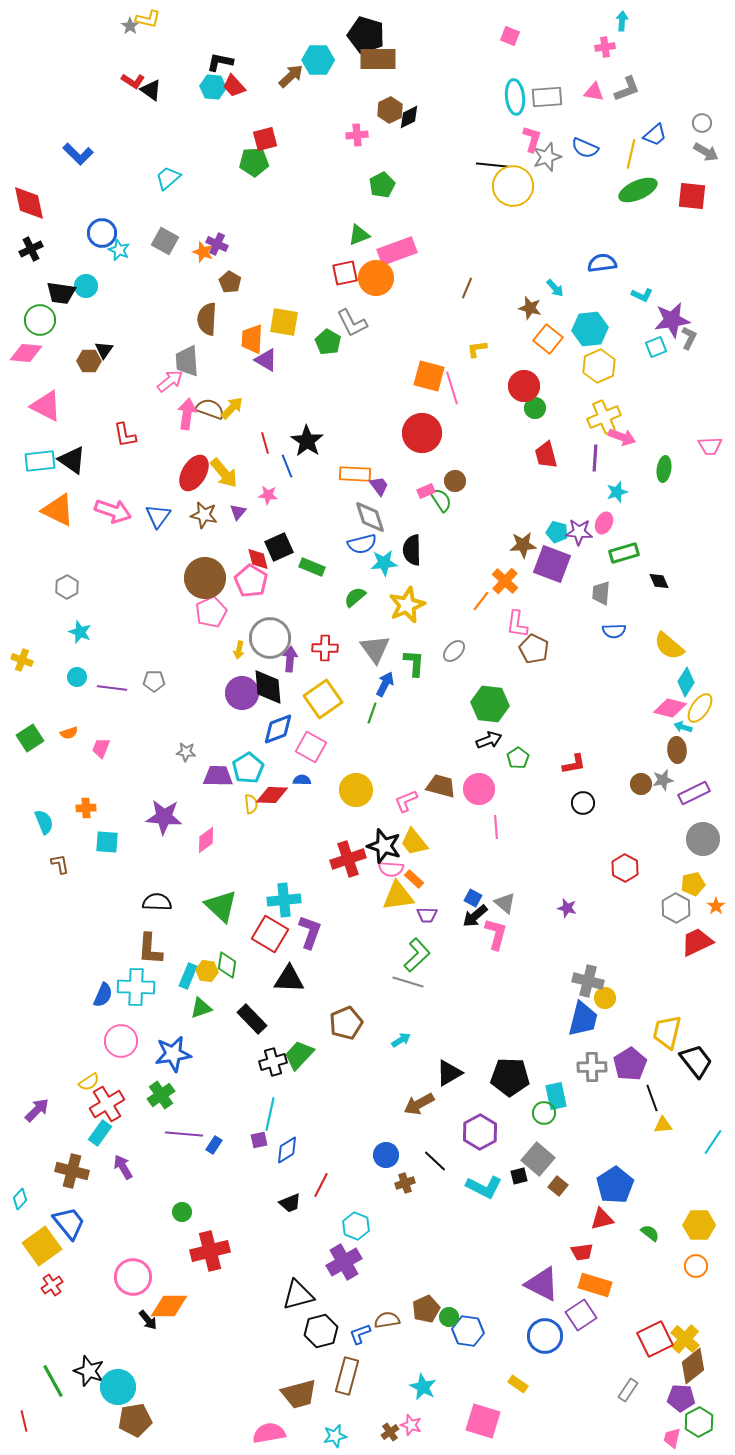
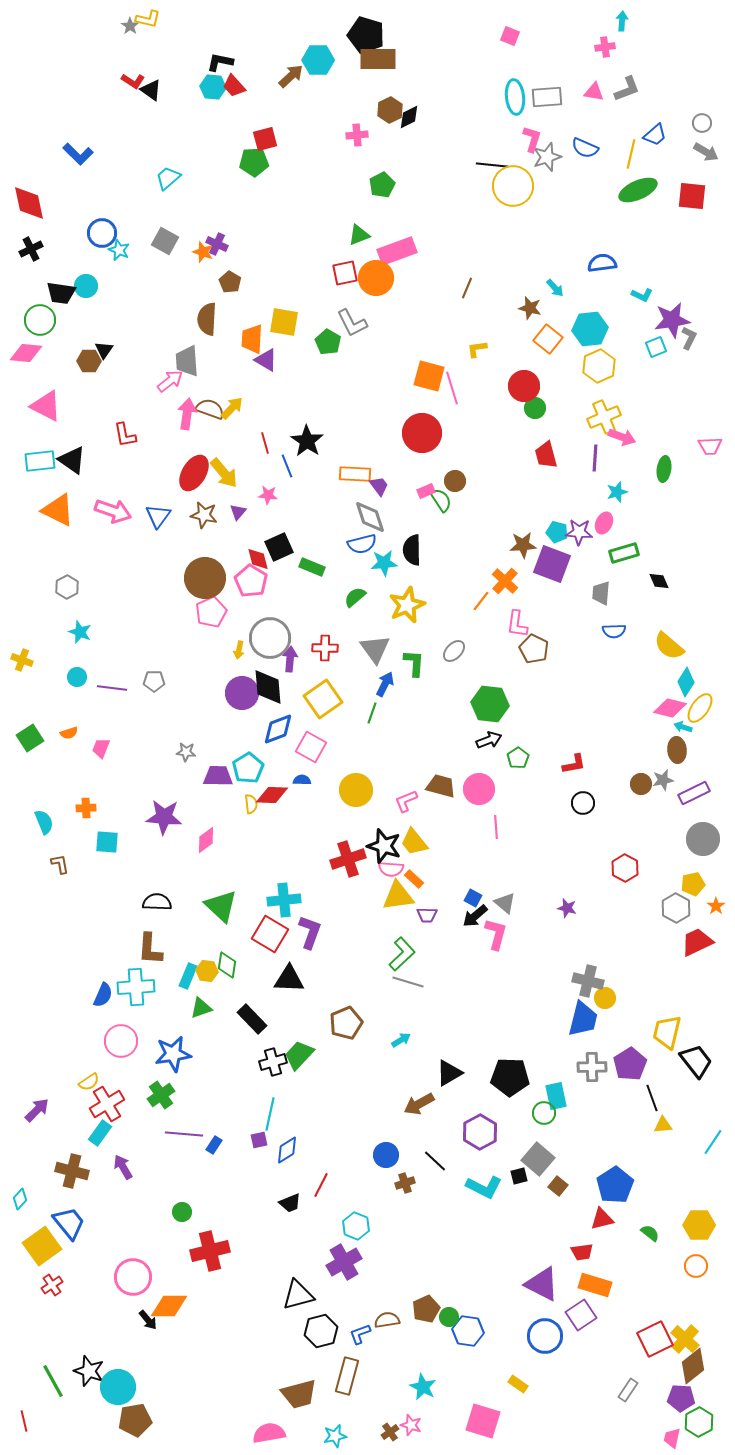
green L-shape at (417, 955): moved 15 px left, 1 px up
cyan cross at (136, 987): rotated 6 degrees counterclockwise
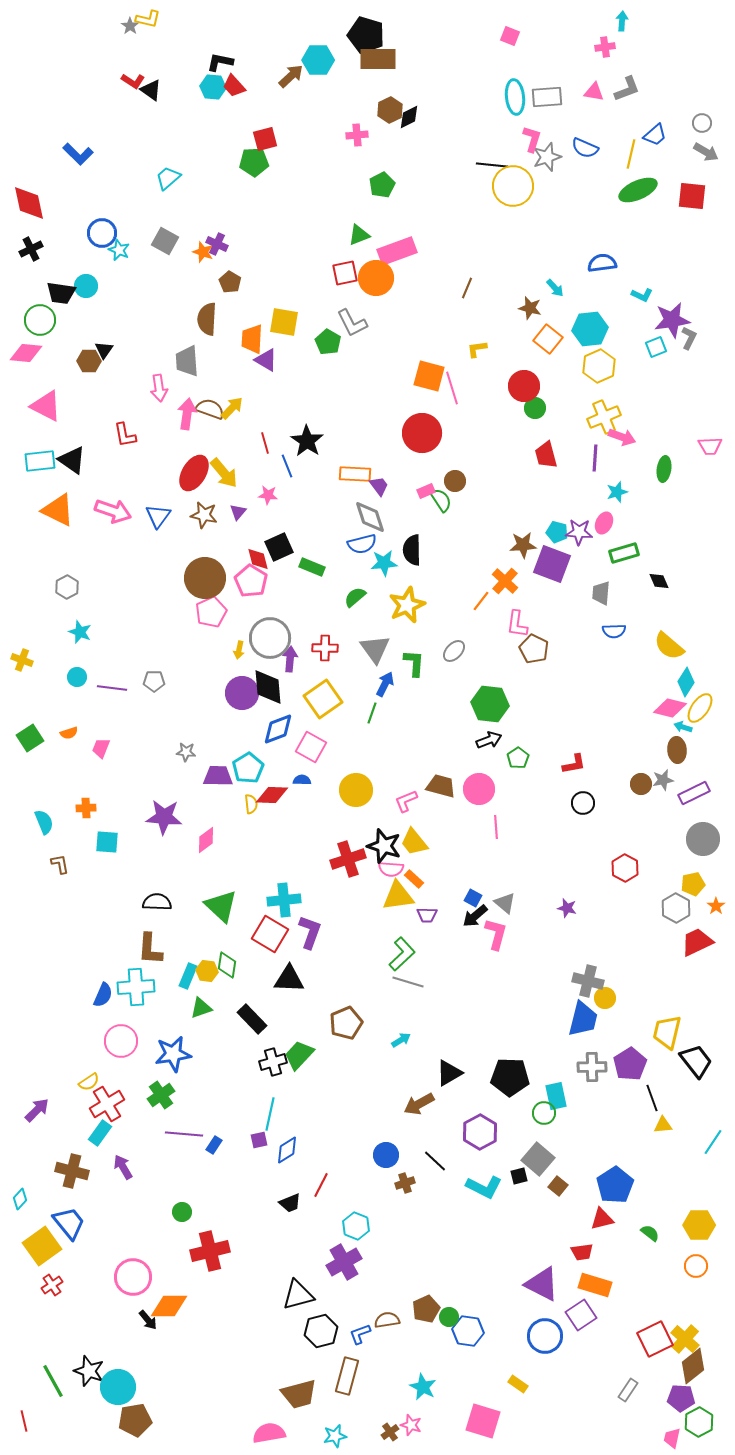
pink arrow at (170, 381): moved 11 px left, 7 px down; rotated 120 degrees clockwise
